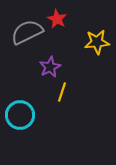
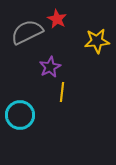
yellow star: moved 1 px up
yellow line: rotated 12 degrees counterclockwise
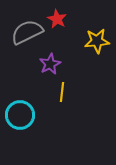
purple star: moved 3 px up
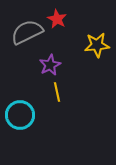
yellow star: moved 4 px down
purple star: moved 1 px down
yellow line: moved 5 px left; rotated 18 degrees counterclockwise
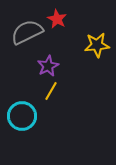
purple star: moved 2 px left, 1 px down
yellow line: moved 6 px left, 1 px up; rotated 42 degrees clockwise
cyan circle: moved 2 px right, 1 px down
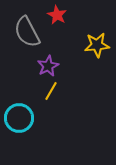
red star: moved 4 px up
gray semicircle: rotated 92 degrees counterclockwise
cyan circle: moved 3 px left, 2 px down
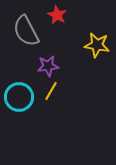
gray semicircle: moved 1 px left, 1 px up
yellow star: rotated 15 degrees clockwise
purple star: rotated 20 degrees clockwise
cyan circle: moved 21 px up
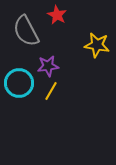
cyan circle: moved 14 px up
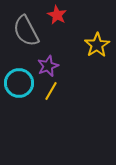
yellow star: rotated 30 degrees clockwise
purple star: rotated 15 degrees counterclockwise
